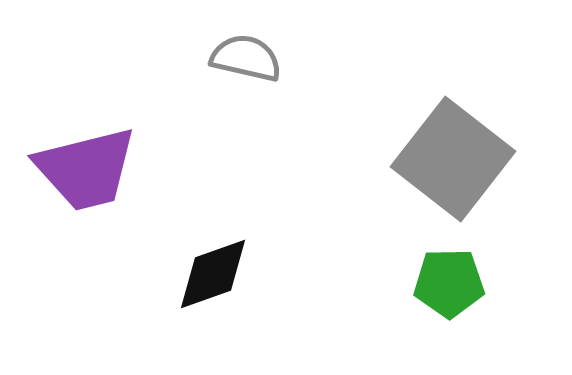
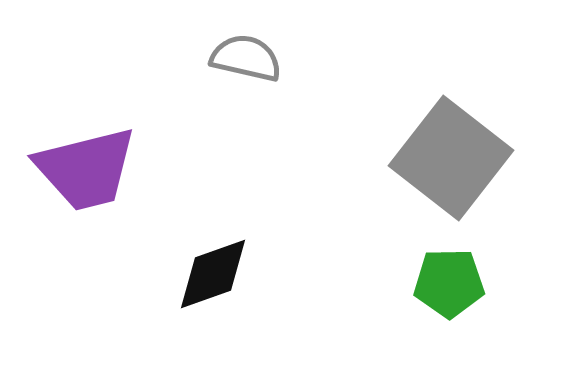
gray square: moved 2 px left, 1 px up
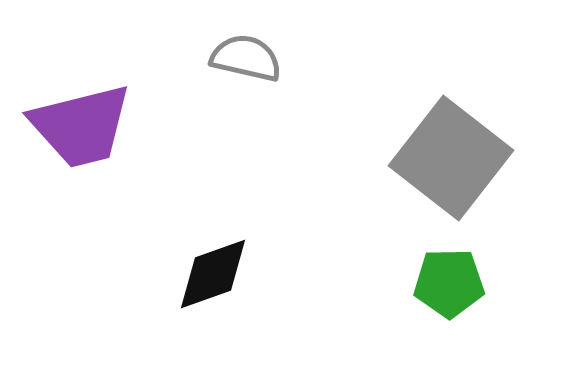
purple trapezoid: moved 5 px left, 43 px up
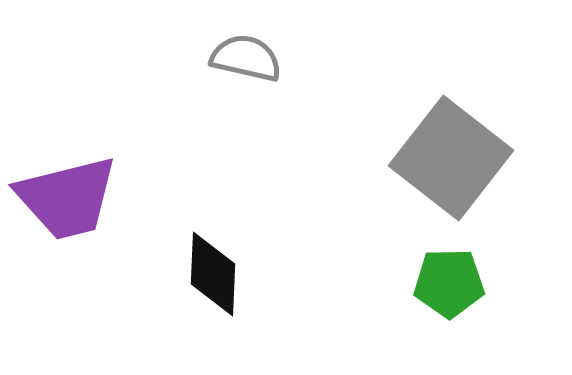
purple trapezoid: moved 14 px left, 72 px down
black diamond: rotated 68 degrees counterclockwise
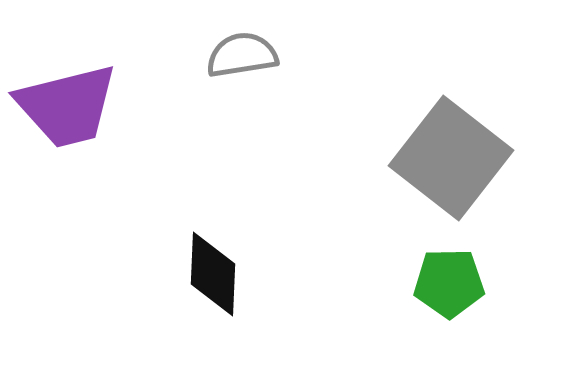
gray semicircle: moved 4 px left, 3 px up; rotated 22 degrees counterclockwise
purple trapezoid: moved 92 px up
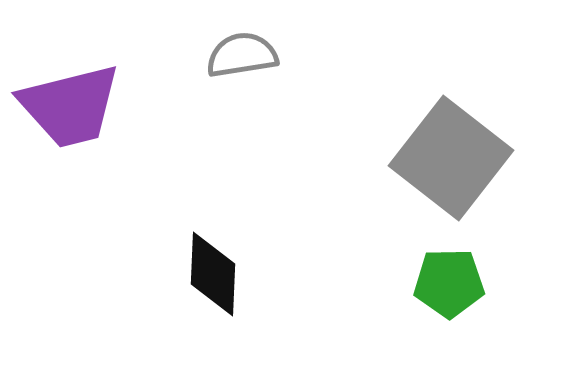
purple trapezoid: moved 3 px right
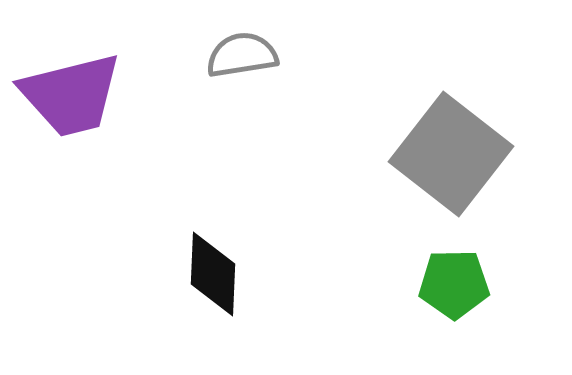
purple trapezoid: moved 1 px right, 11 px up
gray square: moved 4 px up
green pentagon: moved 5 px right, 1 px down
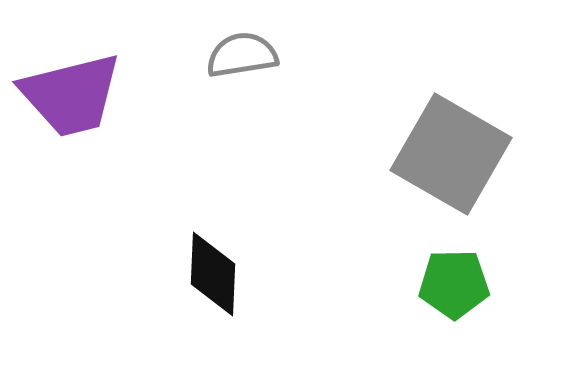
gray square: rotated 8 degrees counterclockwise
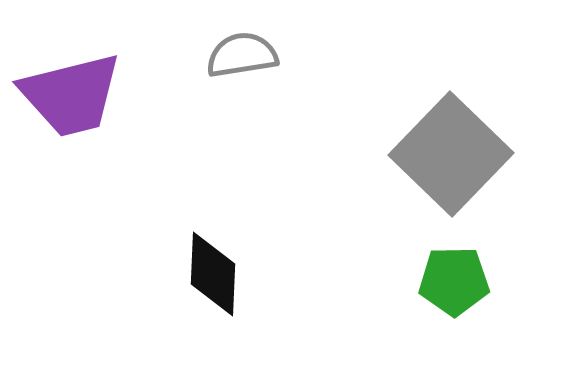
gray square: rotated 14 degrees clockwise
green pentagon: moved 3 px up
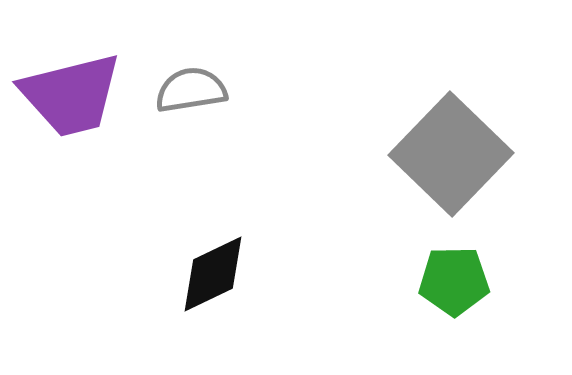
gray semicircle: moved 51 px left, 35 px down
black diamond: rotated 62 degrees clockwise
